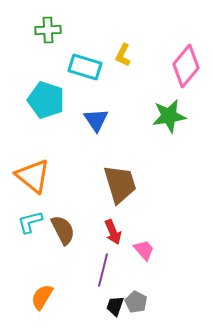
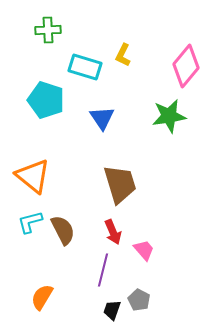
blue triangle: moved 6 px right, 2 px up
gray pentagon: moved 3 px right, 2 px up
black trapezoid: moved 3 px left, 4 px down
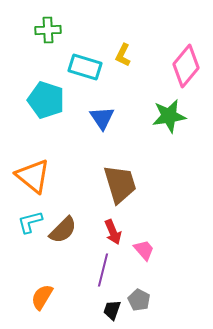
brown semicircle: rotated 72 degrees clockwise
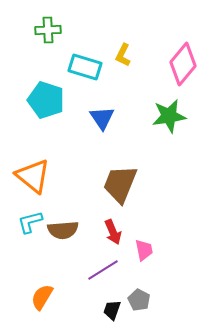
pink diamond: moved 3 px left, 2 px up
brown trapezoid: rotated 141 degrees counterclockwise
brown semicircle: rotated 40 degrees clockwise
pink trapezoid: rotated 30 degrees clockwise
purple line: rotated 44 degrees clockwise
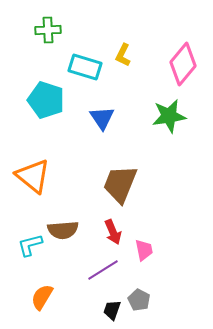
cyan L-shape: moved 23 px down
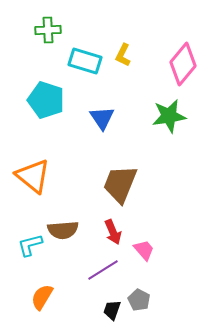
cyan rectangle: moved 6 px up
pink trapezoid: rotated 30 degrees counterclockwise
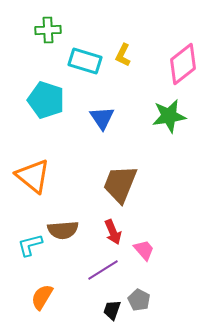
pink diamond: rotated 12 degrees clockwise
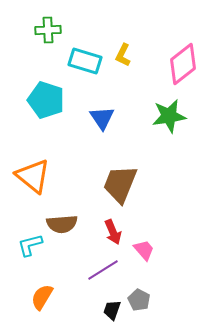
brown semicircle: moved 1 px left, 6 px up
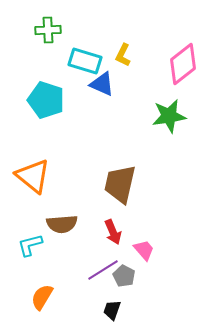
blue triangle: moved 34 px up; rotated 32 degrees counterclockwise
brown trapezoid: rotated 9 degrees counterclockwise
gray pentagon: moved 15 px left, 24 px up
